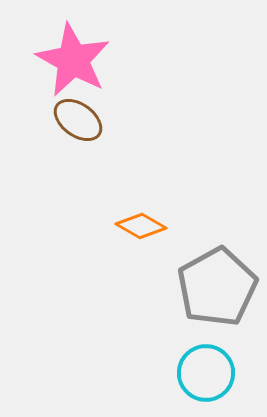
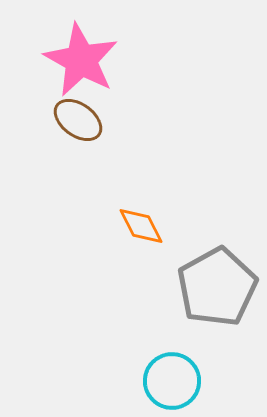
pink star: moved 8 px right
orange diamond: rotated 33 degrees clockwise
cyan circle: moved 34 px left, 8 px down
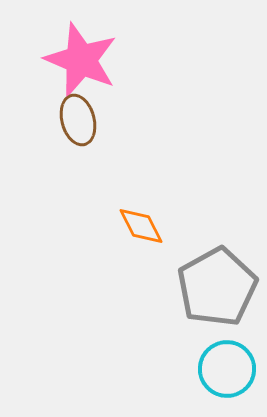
pink star: rotated 6 degrees counterclockwise
brown ellipse: rotated 39 degrees clockwise
cyan circle: moved 55 px right, 12 px up
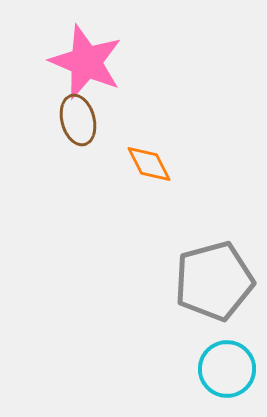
pink star: moved 5 px right, 2 px down
orange diamond: moved 8 px right, 62 px up
gray pentagon: moved 3 px left, 6 px up; rotated 14 degrees clockwise
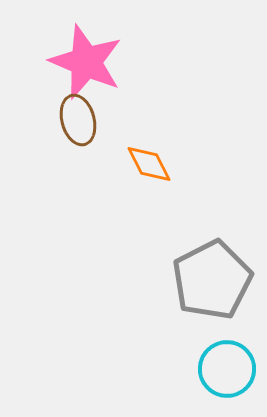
gray pentagon: moved 2 px left, 1 px up; rotated 12 degrees counterclockwise
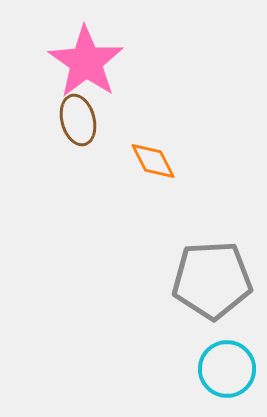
pink star: rotated 12 degrees clockwise
orange diamond: moved 4 px right, 3 px up
gray pentagon: rotated 24 degrees clockwise
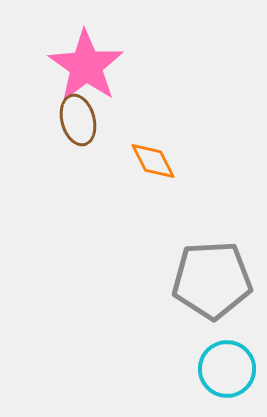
pink star: moved 4 px down
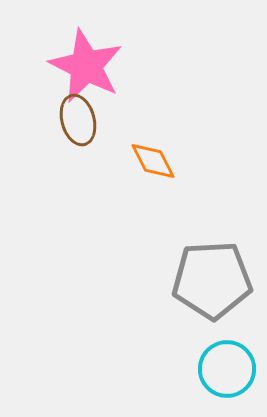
pink star: rotated 8 degrees counterclockwise
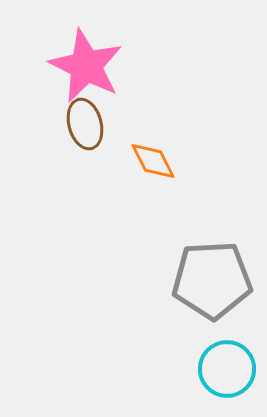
brown ellipse: moved 7 px right, 4 px down
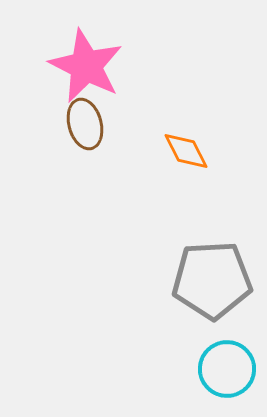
orange diamond: moved 33 px right, 10 px up
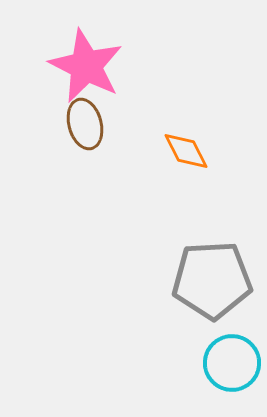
cyan circle: moved 5 px right, 6 px up
